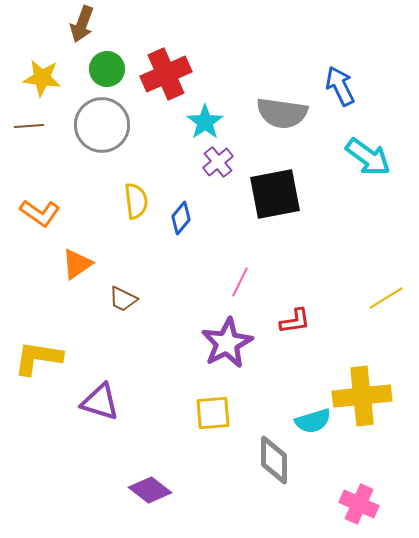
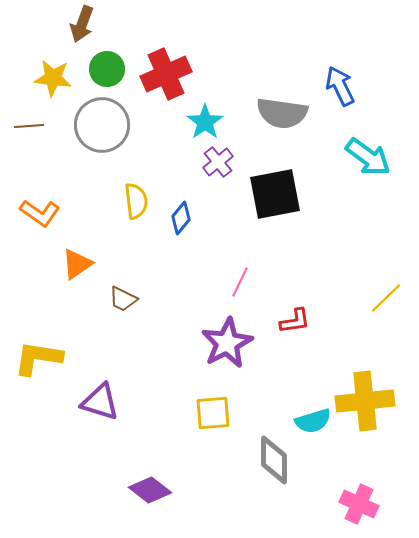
yellow star: moved 11 px right
yellow line: rotated 12 degrees counterclockwise
yellow cross: moved 3 px right, 5 px down
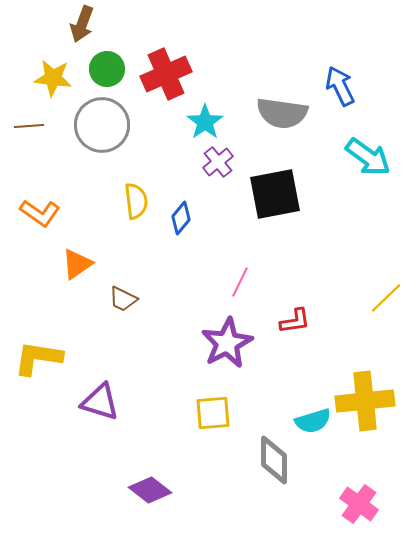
pink cross: rotated 12 degrees clockwise
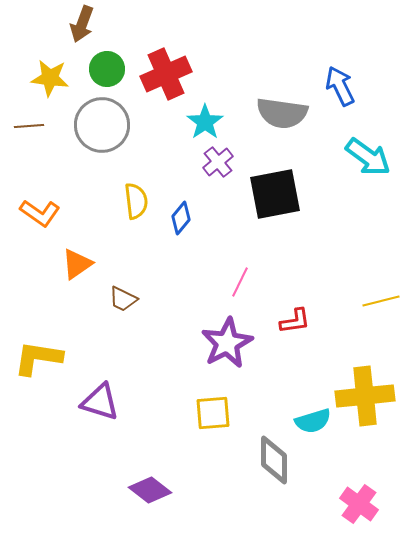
yellow star: moved 3 px left
yellow line: moved 5 px left, 3 px down; rotated 30 degrees clockwise
yellow cross: moved 5 px up
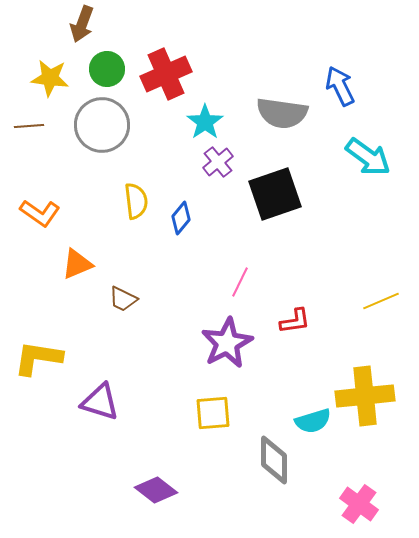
black square: rotated 8 degrees counterclockwise
orange triangle: rotated 12 degrees clockwise
yellow line: rotated 9 degrees counterclockwise
purple diamond: moved 6 px right
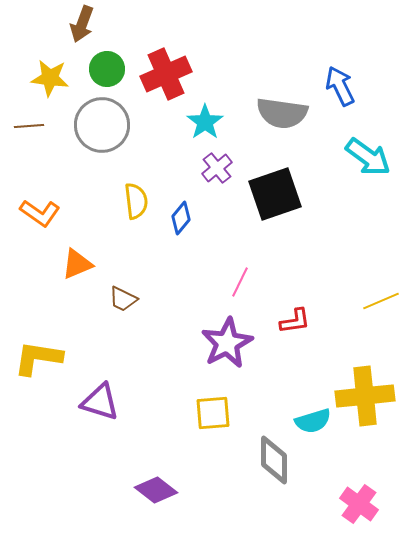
purple cross: moved 1 px left, 6 px down
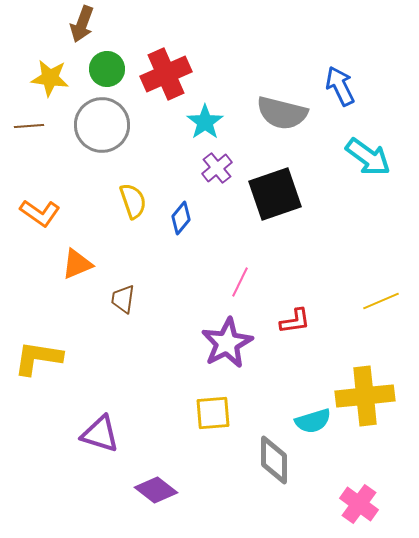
gray semicircle: rotated 6 degrees clockwise
yellow semicircle: moved 3 px left; rotated 12 degrees counterclockwise
brown trapezoid: rotated 72 degrees clockwise
purple triangle: moved 32 px down
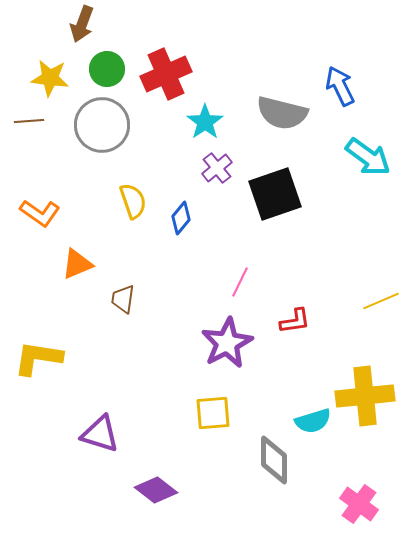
brown line: moved 5 px up
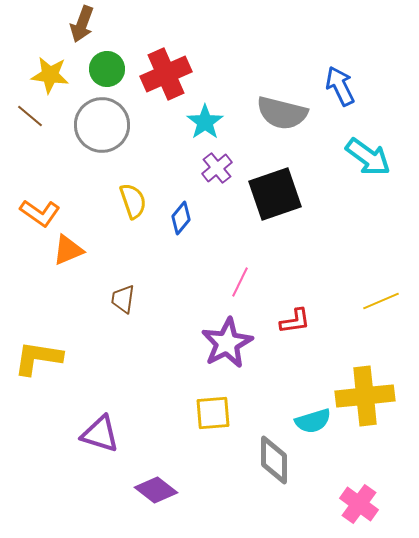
yellow star: moved 3 px up
brown line: moved 1 px right, 5 px up; rotated 44 degrees clockwise
orange triangle: moved 9 px left, 14 px up
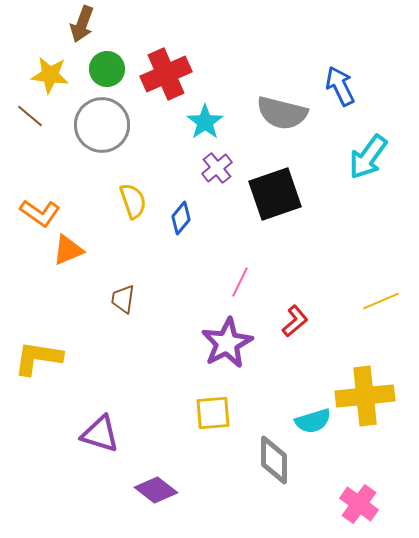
cyan arrow: rotated 90 degrees clockwise
red L-shape: rotated 32 degrees counterclockwise
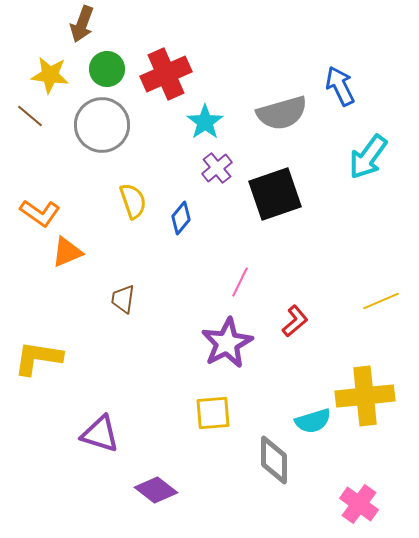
gray semicircle: rotated 30 degrees counterclockwise
orange triangle: moved 1 px left, 2 px down
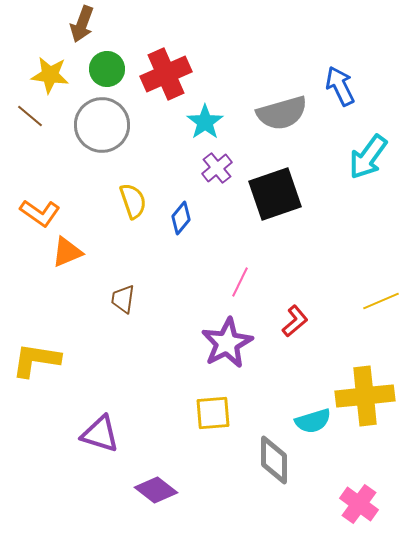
yellow L-shape: moved 2 px left, 2 px down
